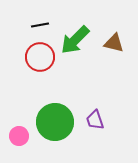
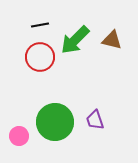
brown triangle: moved 2 px left, 3 px up
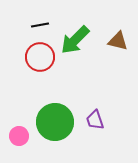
brown triangle: moved 6 px right, 1 px down
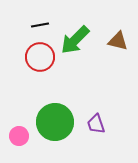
purple trapezoid: moved 1 px right, 4 px down
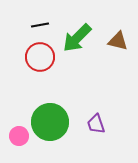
green arrow: moved 2 px right, 2 px up
green circle: moved 5 px left
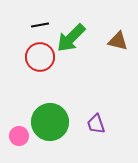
green arrow: moved 6 px left
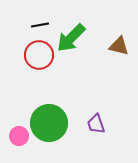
brown triangle: moved 1 px right, 5 px down
red circle: moved 1 px left, 2 px up
green circle: moved 1 px left, 1 px down
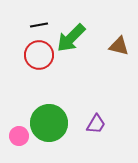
black line: moved 1 px left
purple trapezoid: rotated 130 degrees counterclockwise
